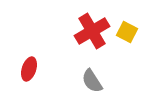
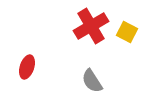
red cross: moved 1 px left, 5 px up
red ellipse: moved 2 px left, 2 px up
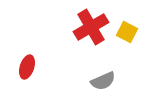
red cross: moved 1 px down
gray semicircle: moved 11 px right; rotated 80 degrees counterclockwise
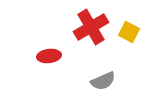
yellow square: moved 2 px right
red ellipse: moved 22 px right, 11 px up; rotated 65 degrees clockwise
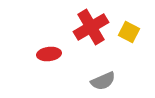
red ellipse: moved 2 px up
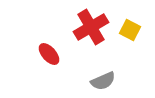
yellow square: moved 1 px right, 2 px up
red ellipse: rotated 55 degrees clockwise
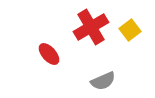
yellow square: rotated 25 degrees clockwise
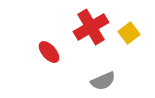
yellow square: moved 1 px left, 3 px down
red ellipse: moved 2 px up
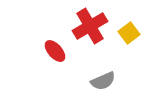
red cross: moved 1 px left, 1 px up
red ellipse: moved 6 px right, 1 px up
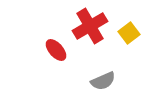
red ellipse: moved 1 px right, 1 px up
